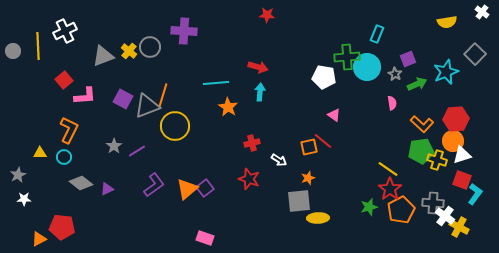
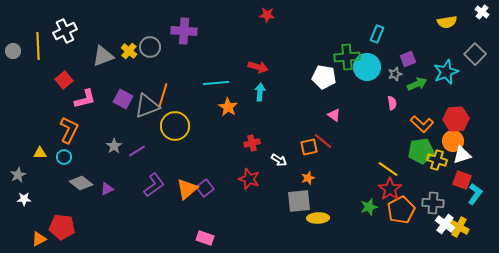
gray star at (395, 74): rotated 24 degrees clockwise
pink L-shape at (85, 96): moved 3 px down; rotated 10 degrees counterclockwise
white cross at (445, 216): moved 8 px down
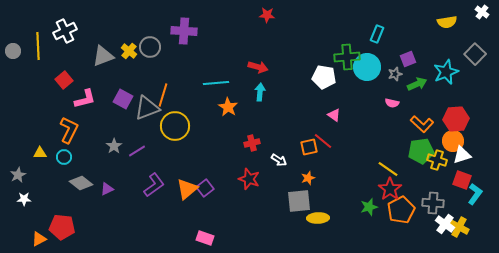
pink semicircle at (392, 103): rotated 112 degrees clockwise
gray triangle at (147, 106): moved 2 px down
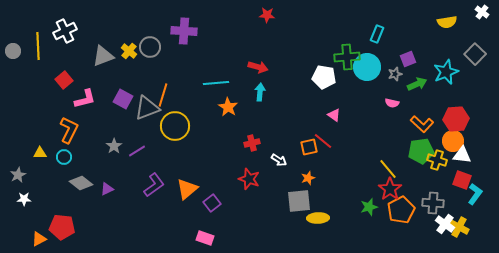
white triangle at (462, 155): rotated 24 degrees clockwise
yellow line at (388, 169): rotated 15 degrees clockwise
purple square at (205, 188): moved 7 px right, 15 px down
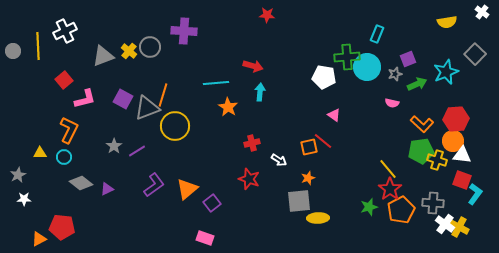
red arrow at (258, 67): moved 5 px left, 1 px up
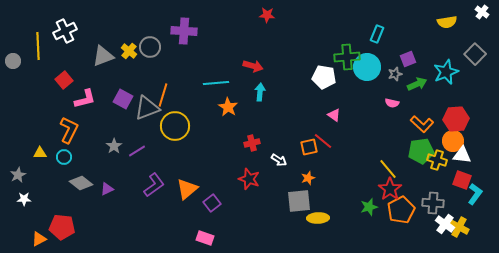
gray circle at (13, 51): moved 10 px down
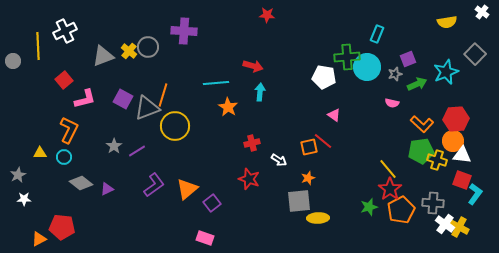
gray circle at (150, 47): moved 2 px left
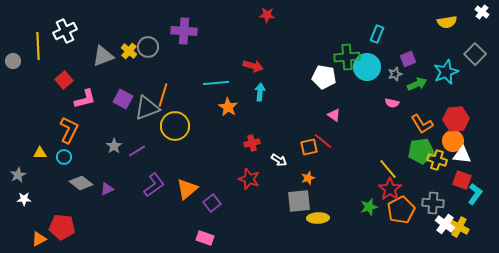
orange L-shape at (422, 124): rotated 15 degrees clockwise
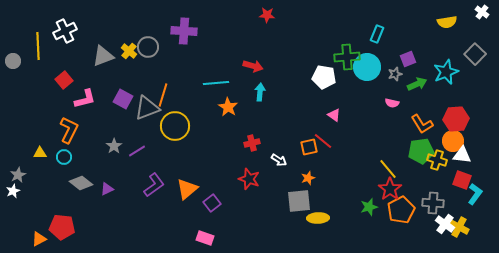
white star at (24, 199): moved 11 px left, 8 px up; rotated 24 degrees counterclockwise
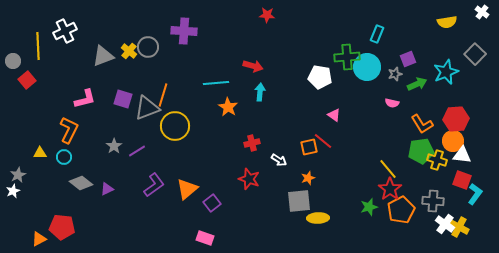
white pentagon at (324, 77): moved 4 px left
red square at (64, 80): moved 37 px left
purple square at (123, 99): rotated 12 degrees counterclockwise
gray cross at (433, 203): moved 2 px up
